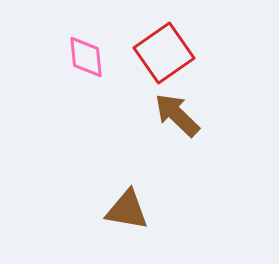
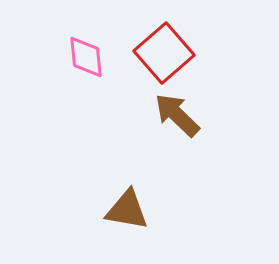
red square: rotated 6 degrees counterclockwise
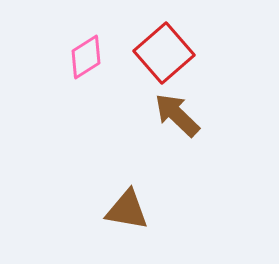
pink diamond: rotated 63 degrees clockwise
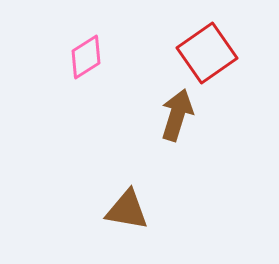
red square: moved 43 px right; rotated 6 degrees clockwise
brown arrow: rotated 63 degrees clockwise
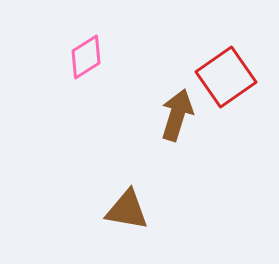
red square: moved 19 px right, 24 px down
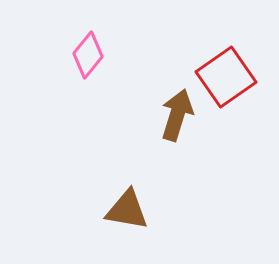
pink diamond: moved 2 px right, 2 px up; rotated 18 degrees counterclockwise
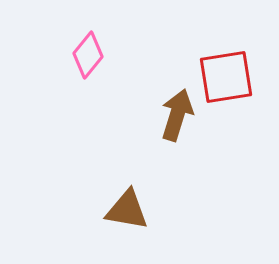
red square: rotated 26 degrees clockwise
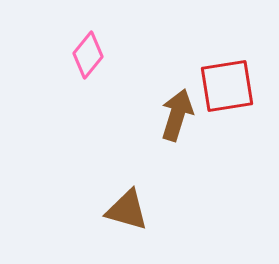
red square: moved 1 px right, 9 px down
brown triangle: rotated 6 degrees clockwise
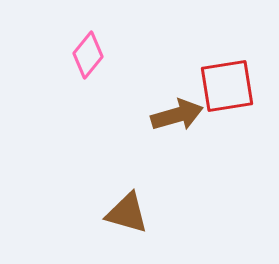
brown arrow: rotated 57 degrees clockwise
brown triangle: moved 3 px down
